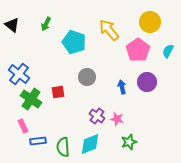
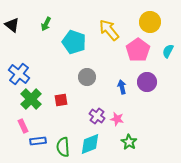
red square: moved 3 px right, 8 px down
green cross: rotated 10 degrees clockwise
green star: rotated 21 degrees counterclockwise
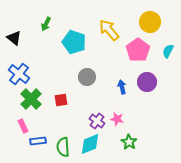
black triangle: moved 2 px right, 13 px down
purple cross: moved 5 px down
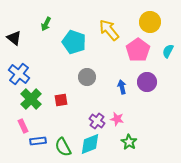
green semicircle: rotated 24 degrees counterclockwise
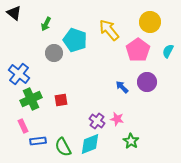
black triangle: moved 25 px up
cyan pentagon: moved 1 px right, 2 px up
gray circle: moved 33 px left, 24 px up
blue arrow: rotated 32 degrees counterclockwise
green cross: rotated 20 degrees clockwise
green star: moved 2 px right, 1 px up
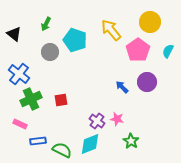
black triangle: moved 21 px down
yellow arrow: moved 2 px right
gray circle: moved 4 px left, 1 px up
pink rectangle: moved 3 px left, 2 px up; rotated 40 degrees counterclockwise
green semicircle: moved 1 px left, 3 px down; rotated 144 degrees clockwise
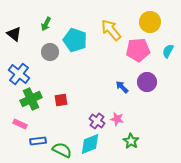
pink pentagon: rotated 30 degrees clockwise
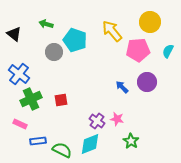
green arrow: rotated 80 degrees clockwise
yellow arrow: moved 1 px right, 1 px down
gray circle: moved 4 px right
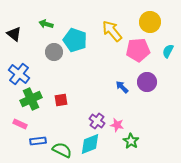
pink star: moved 6 px down
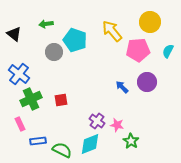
green arrow: rotated 24 degrees counterclockwise
pink rectangle: rotated 40 degrees clockwise
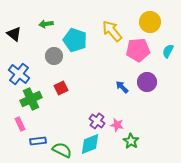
gray circle: moved 4 px down
red square: moved 12 px up; rotated 16 degrees counterclockwise
